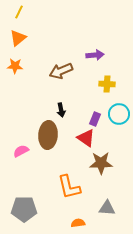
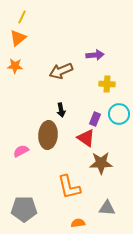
yellow line: moved 3 px right, 5 px down
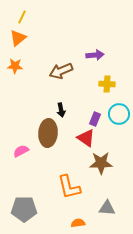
brown ellipse: moved 2 px up
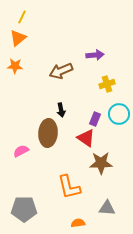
yellow cross: rotated 21 degrees counterclockwise
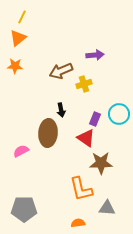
yellow cross: moved 23 px left
orange L-shape: moved 12 px right, 2 px down
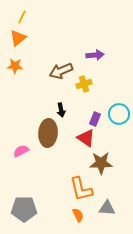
orange semicircle: moved 8 px up; rotated 72 degrees clockwise
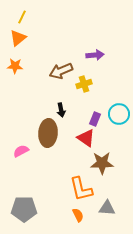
brown star: moved 1 px right
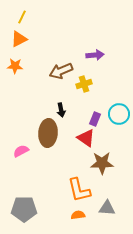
orange triangle: moved 1 px right, 1 px down; rotated 12 degrees clockwise
orange L-shape: moved 2 px left, 1 px down
orange semicircle: rotated 72 degrees counterclockwise
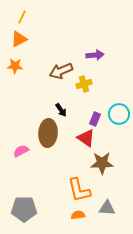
black arrow: rotated 24 degrees counterclockwise
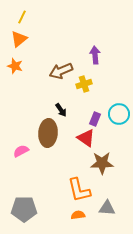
orange triangle: rotated 12 degrees counterclockwise
purple arrow: rotated 90 degrees counterclockwise
orange star: rotated 14 degrees clockwise
